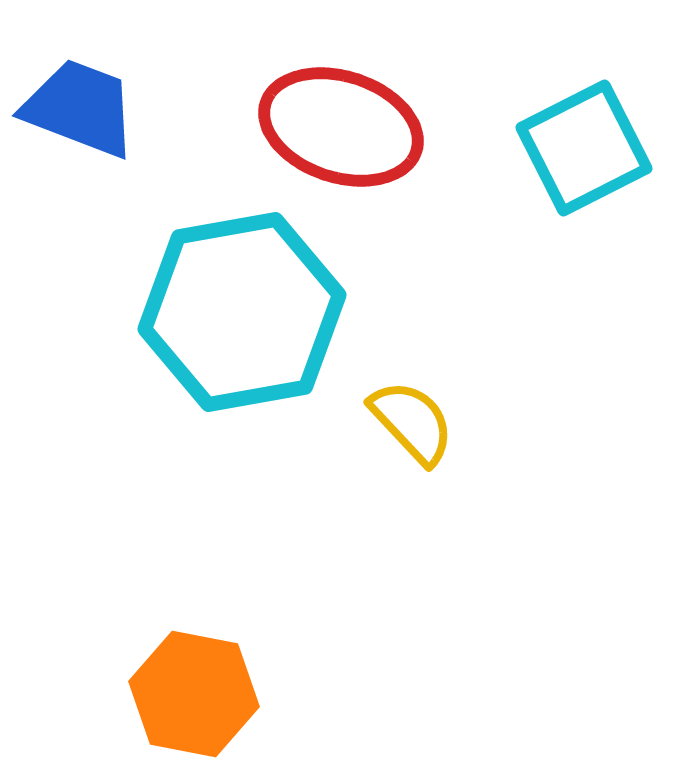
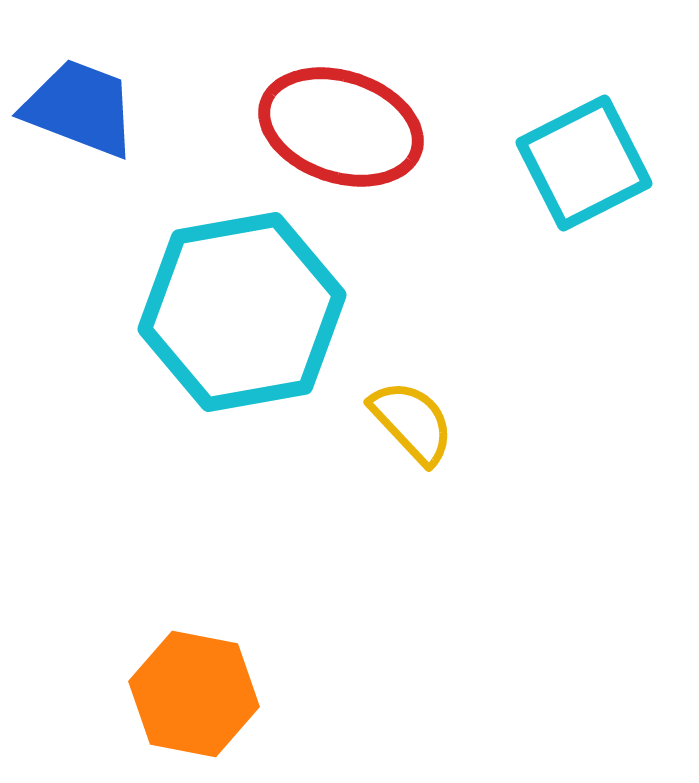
cyan square: moved 15 px down
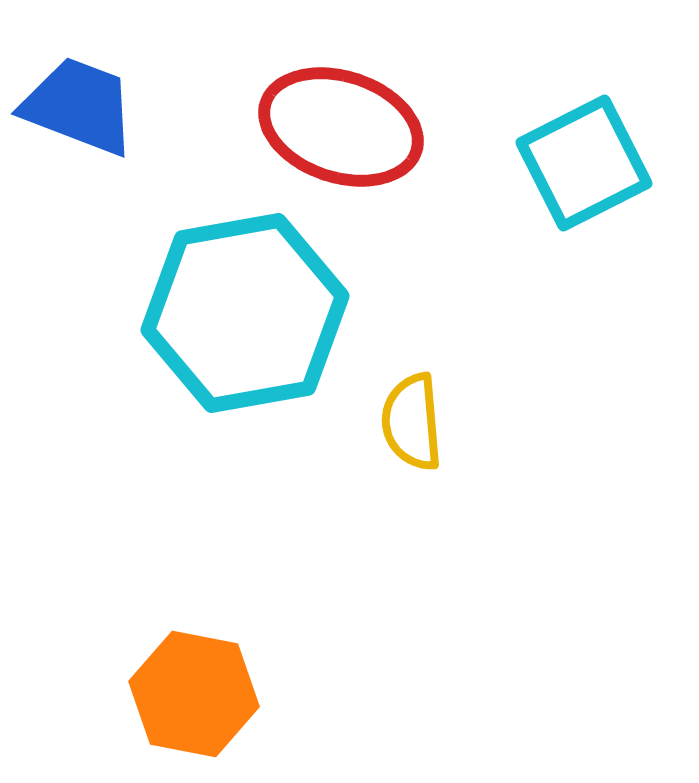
blue trapezoid: moved 1 px left, 2 px up
cyan hexagon: moved 3 px right, 1 px down
yellow semicircle: rotated 142 degrees counterclockwise
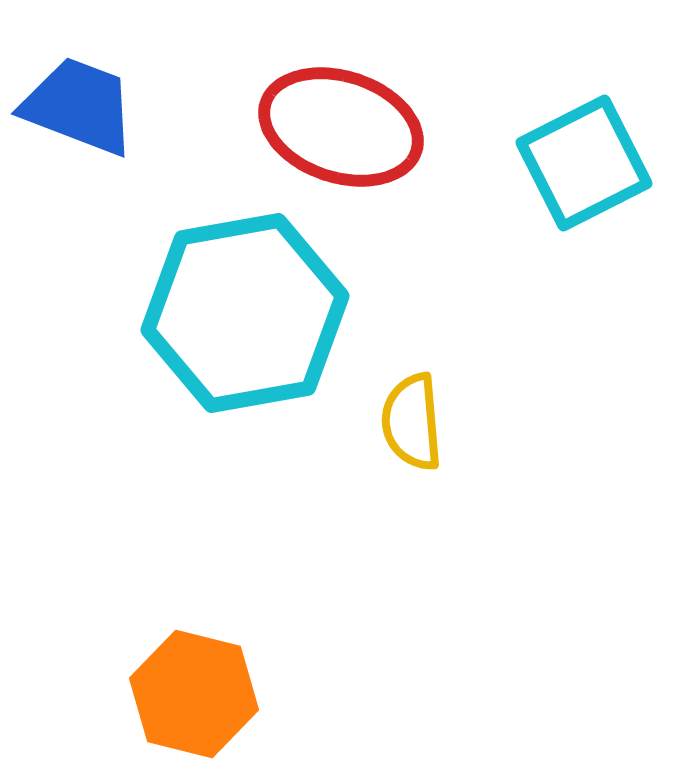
orange hexagon: rotated 3 degrees clockwise
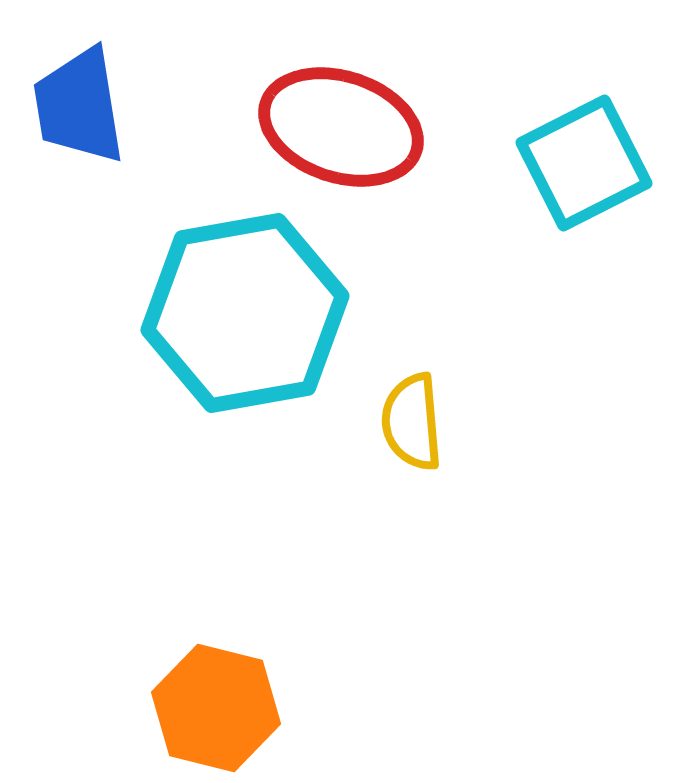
blue trapezoid: rotated 120 degrees counterclockwise
orange hexagon: moved 22 px right, 14 px down
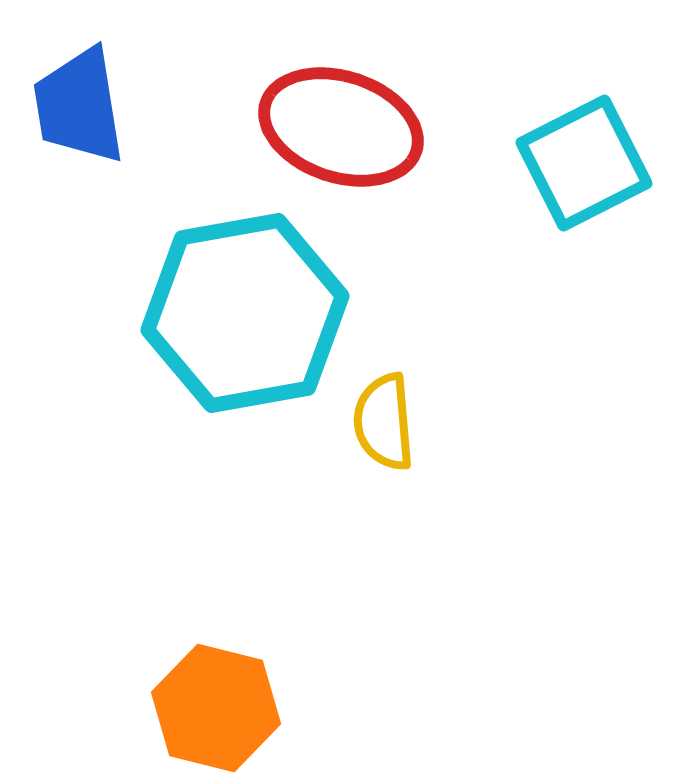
yellow semicircle: moved 28 px left
